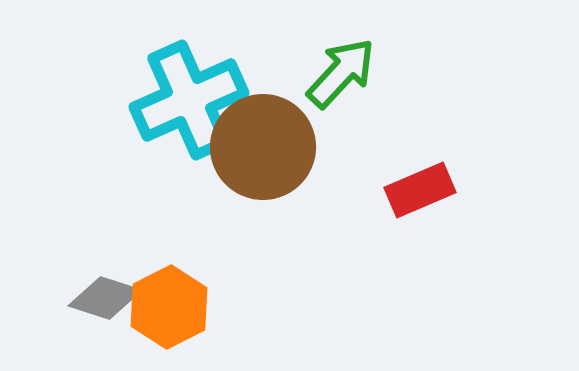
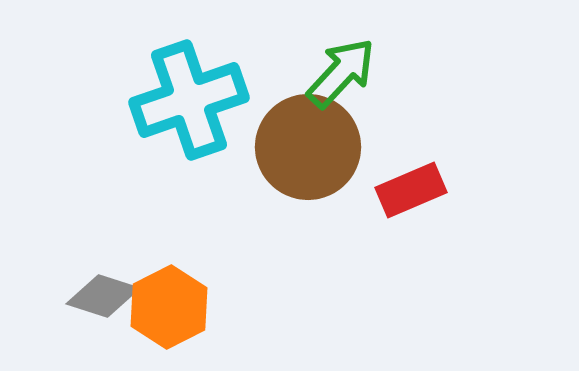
cyan cross: rotated 5 degrees clockwise
brown circle: moved 45 px right
red rectangle: moved 9 px left
gray diamond: moved 2 px left, 2 px up
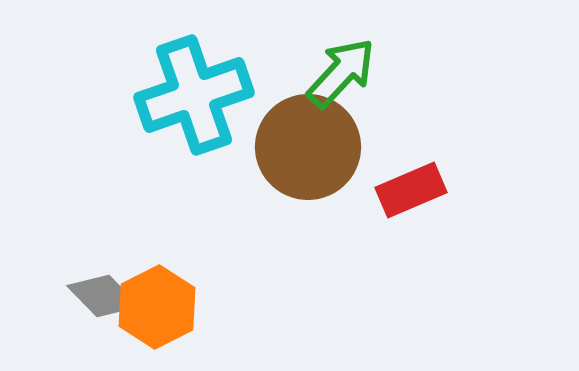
cyan cross: moved 5 px right, 5 px up
gray diamond: rotated 28 degrees clockwise
orange hexagon: moved 12 px left
